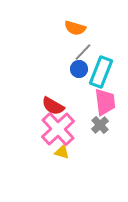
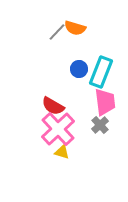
gray line: moved 26 px left, 20 px up
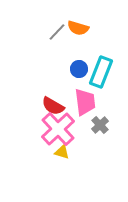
orange semicircle: moved 3 px right
pink trapezoid: moved 20 px left
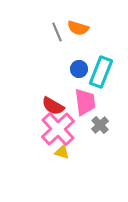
gray line: rotated 66 degrees counterclockwise
